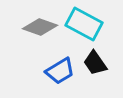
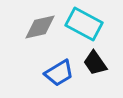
gray diamond: rotated 32 degrees counterclockwise
blue trapezoid: moved 1 px left, 2 px down
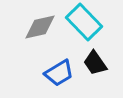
cyan rectangle: moved 2 px up; rotated 18 degrees clockwise
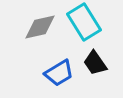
cyan rectangle: rotated 12 degrees clockwise
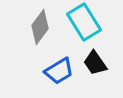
gray diamond: rotated 40 degrees counterclockwise
blue trapezoid: moved 2 px up
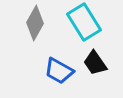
gray diamond: moved 5 px left, 4 px up; rotated 8 degrees counterclockwise
blue trapezoid: rotated 60 degrees clockwise
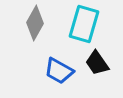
cyan rectangle: moved 2 px down; rotated 48 degrees clockwise
black trapezoid: moved 2 px right
